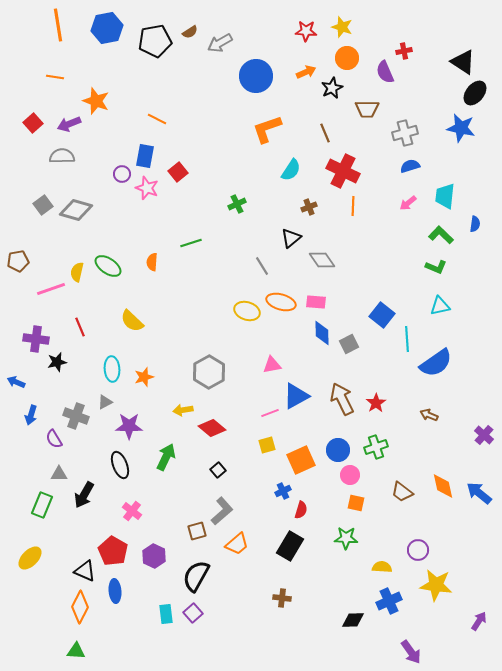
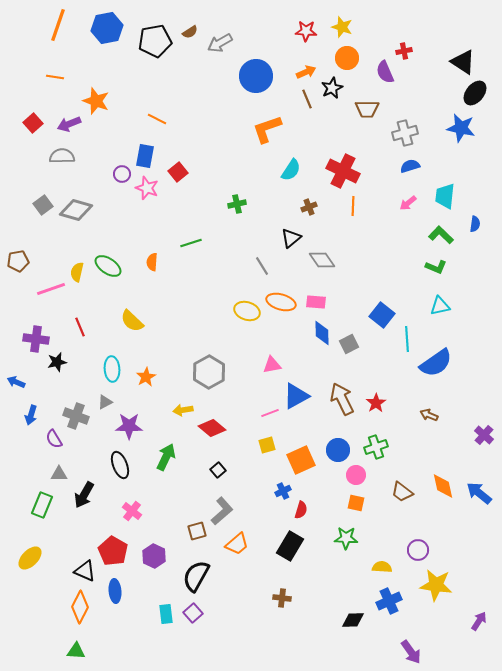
orange line at (58, 25): rotated 28 degrees clockwise
brown line at (325, 133): moved 18 px left, 34 px up
green cross at (237, 204): rotated 12 degrees clockwise
orange star at (144, 377): moved 2 px right; rotated 12 degrees counterclockwise
pink circle at (350, 475): moved 6 px right
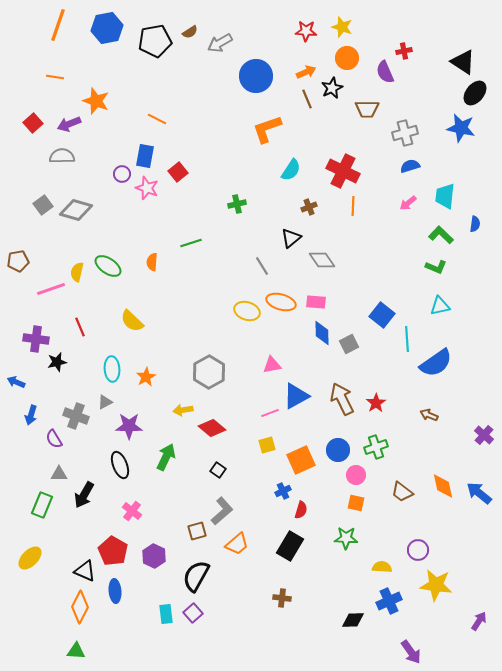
black square at (218, 470): rotated 14 degrees counterclockwise
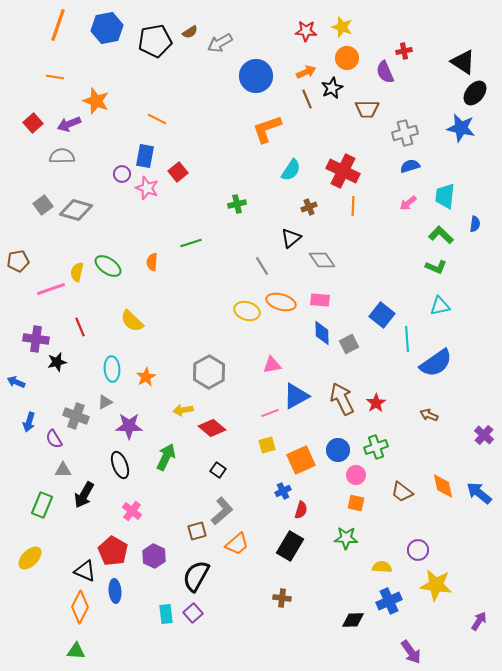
pink rectangle at (316, 302): moved 4 px right, 2 px up
blue arrow at (31, 415): moved 2 px left, 7 px down
gray triangle at (59, 474): moved 4 px right, 4 px up
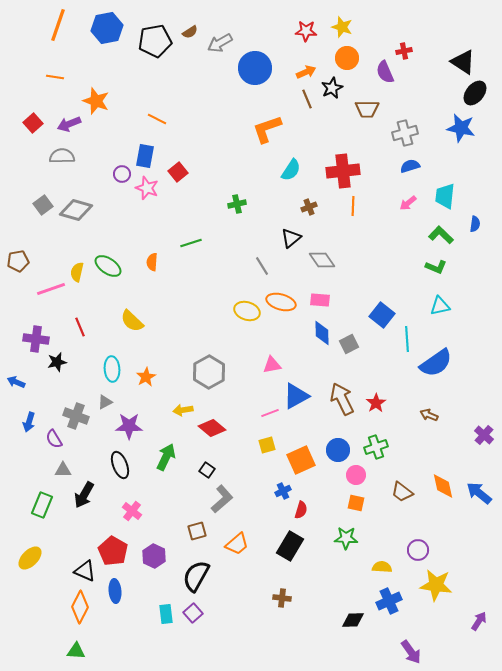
blue circle at (256, 76): moved 1 px left, 8 px up
red cross at (343, 171): rotated 32 degrees counterclockwise
black square at (218, 470): moved 11 px left
gray L-shape at (222, 511): moved 12 px up
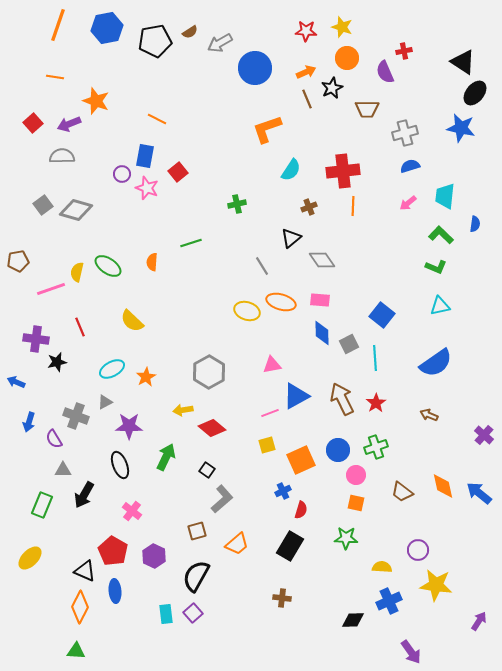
cyan line at (407, 339): moved 32 px left, 19 px down
cyan ellipse at (112, 369): rotated 65 degrees clockwise
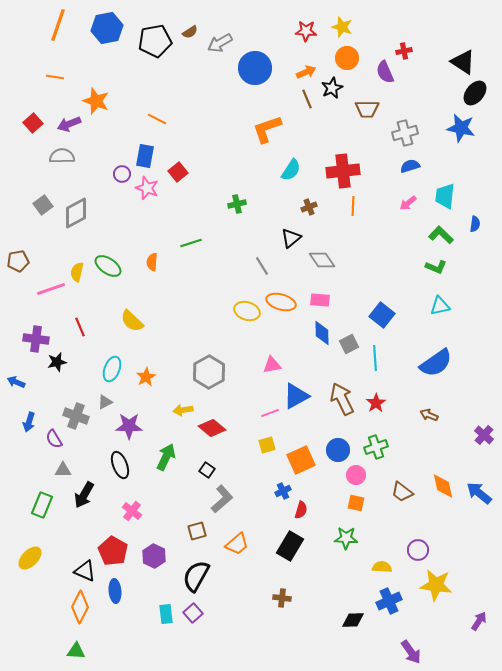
gray diamond at (76, 210): moved 3 px down; rotated 44 degrees counterclockwise
cyan ellipse at (112, 369): rotated 40 degrees counterclockwise
